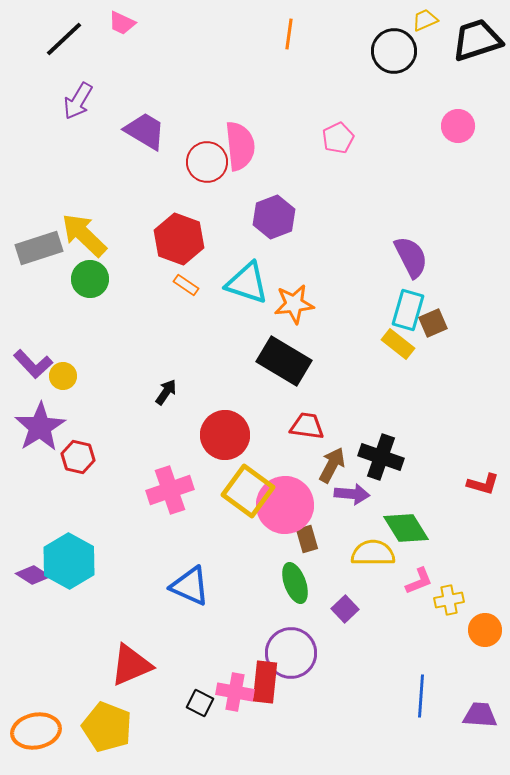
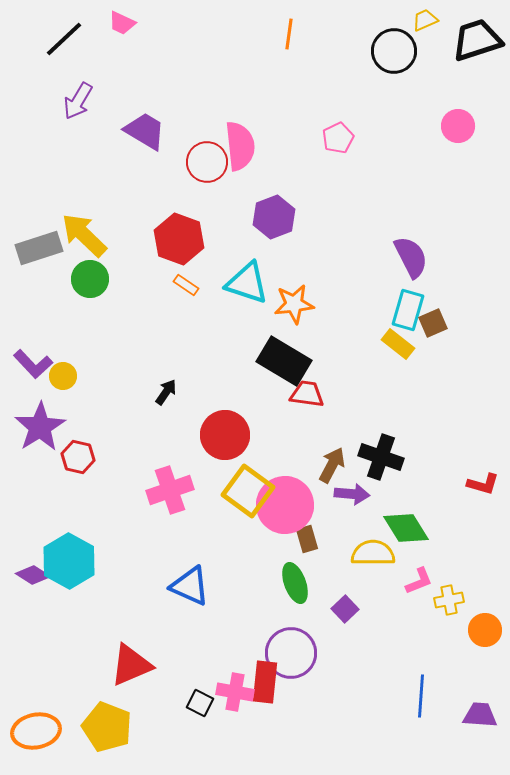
red trapezoid at (307, 426): moved 32 px up
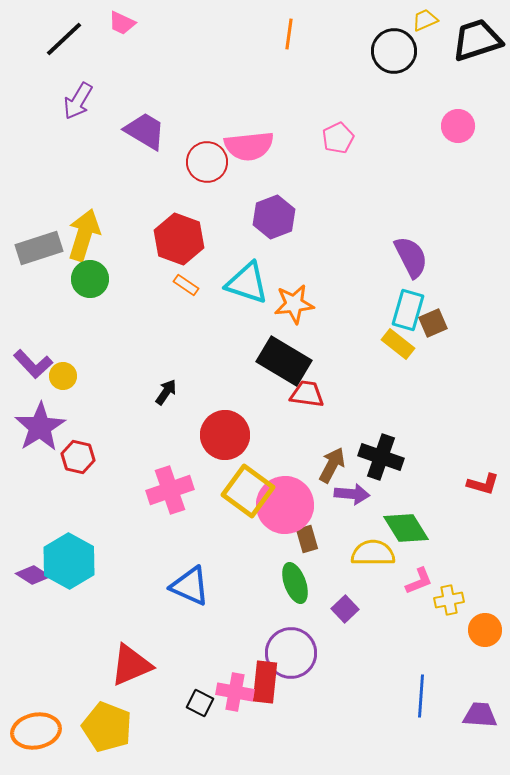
pink semicircle at (240, 146): moved 9 px right; rotated 90 degrees clockwise
yellow arrow at (84, 235): rotated 63 degrees clockwise
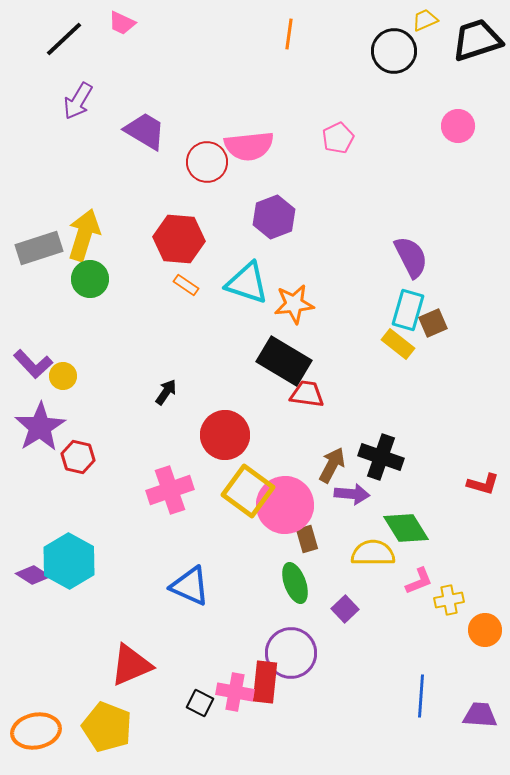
red hexagon at (179, 239): rotated 15 degrees counterclockwise
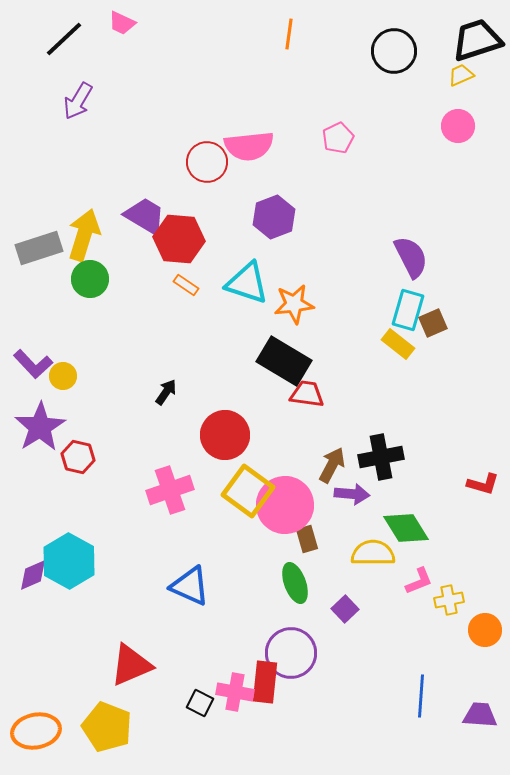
yellow trapezoid at (425, 20): moved 36 px right, 55 px down
purple trapezoid at (145, 131): moved 85 px down
black cross at (381, 457): rotated 30 degrees counterclockwise
purple diamond at (33, 575): rotated 56 degrees counterclockwise
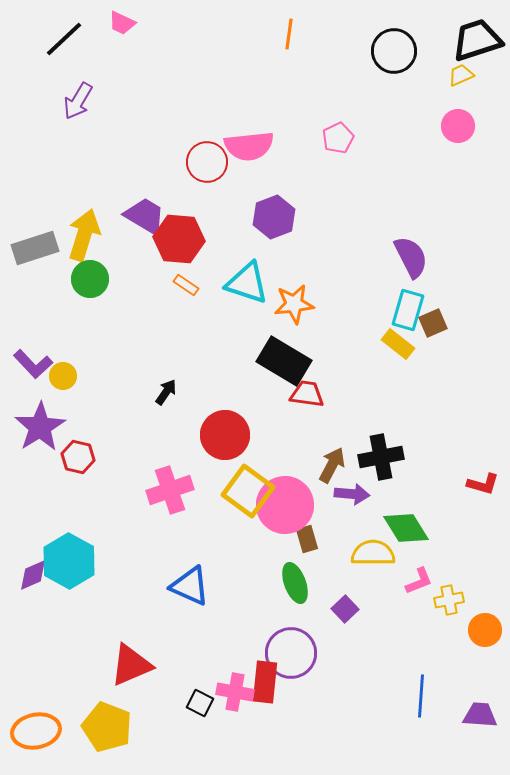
gray rectangle at (39, 248): moved 4 px left
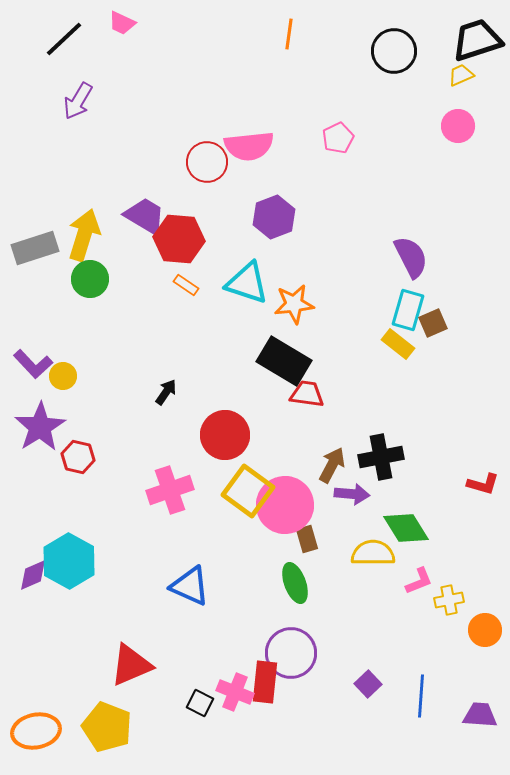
purple square at (345, 609): moved 23 px right, 75 px down
pink cross at (235, 692): rotated 12 degrees clockwise
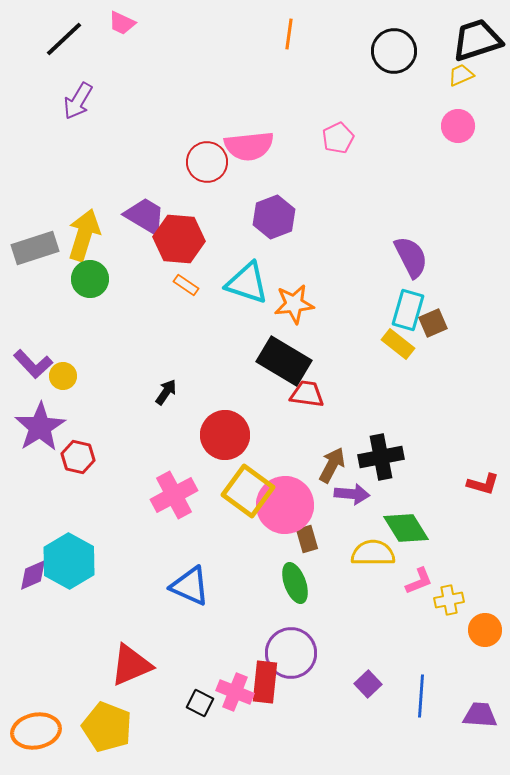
pink cross at (170, 490): moved 4 px right, 5 px down; rotated 9 degrees counterclockwise
